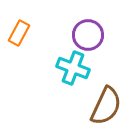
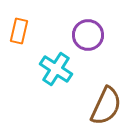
orange rectangle: moved 2 px up; rotated 15 degrees counterclockwise
cyan cross: moved 17 px left, 1 px down; rotated 12 degrees clockwise
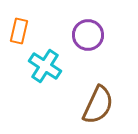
cyan cross: moved 11 px left, 3 px up
brown semicircle: moved 8 px left, 1 px up
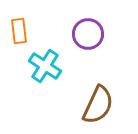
orange rectangle: rotated 20 degrees counterclockwise
purple circle: moved 1 px up
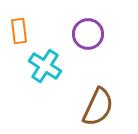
brown semicircle: moved 2 px down
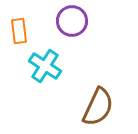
purple circle: moved 16 px left, 13 px up
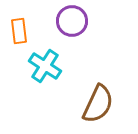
brown semicircle: moved 3 px up
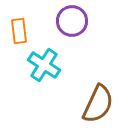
cyan cross: moved 1 px left, 1 px up
